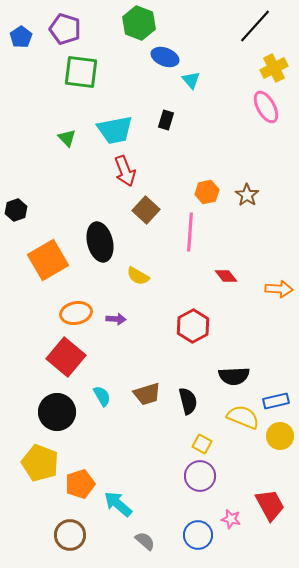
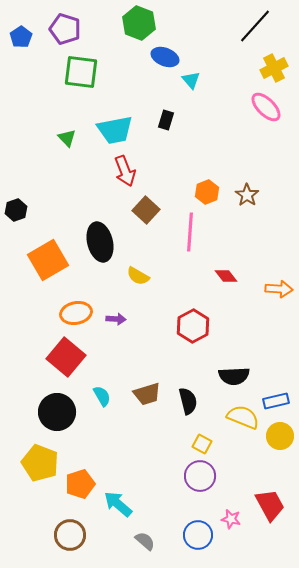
pink ellipse at (266, 107): rotated 16 degrees counterclockwise
orange hexagon at (207, 192): rotated 10 degrees counterclockwise
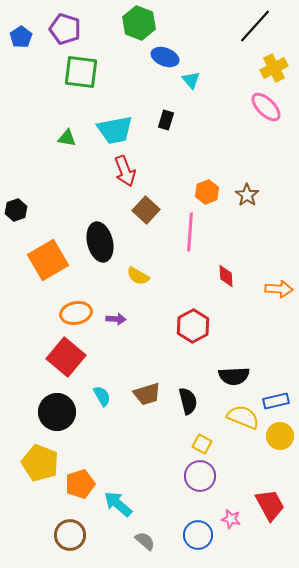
green triangle at (67, 138): rotated 36 degrees counterclockwise
red diamond at (226, 276): rotated 35 degrees clockwise
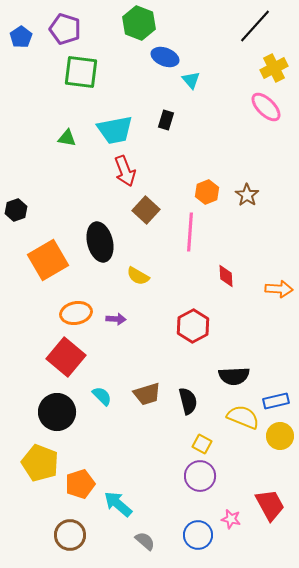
cyan semicircle at (102, 396): rotated 15 degrees counterclockwise
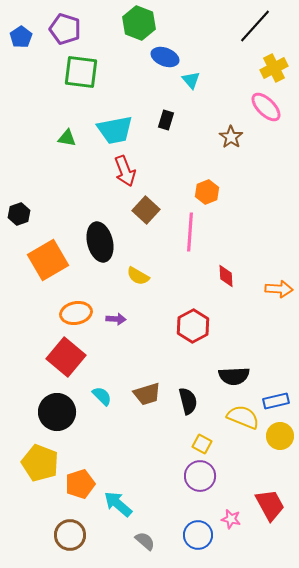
brown star at (247, 195): moved 16 px left, 58 px up
black hexagon at (16, 210): moved 3 px right, 4 px down
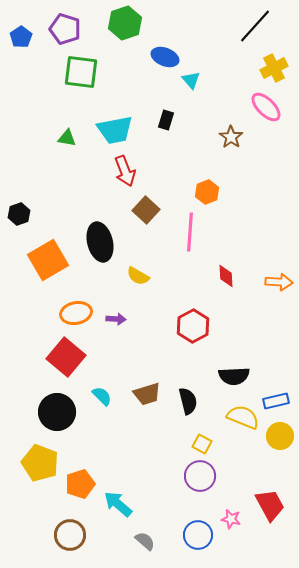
green hexagon at (139, 23): moved 14 px left; rotated 20 degrees clockwise
orange arrow at (279, 289): moved 7 px up
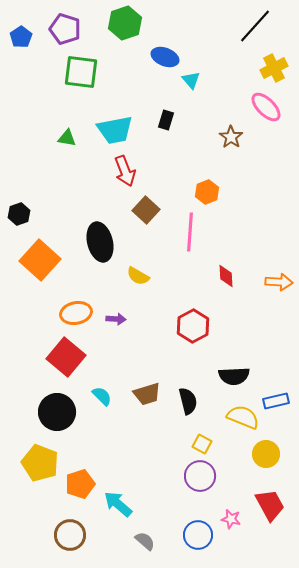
orange square at (48, 260): moved 8 px left; rotated 18 degrees counterclockwise
yellow circle at (280, 436): moved 14 px left, 18 px down
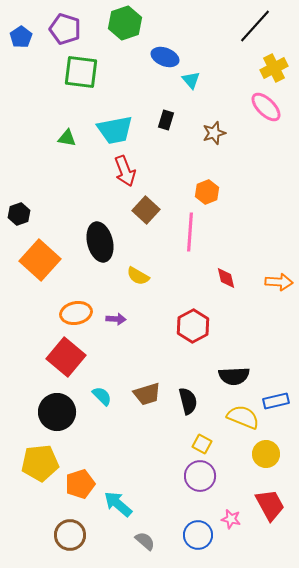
brown star at (231, 137): moved 17 px left, 4 px up; rotated 20 degrees clockwise
red diamond at (226, 276): moved 2 px down; rotated 10 degrees counterclockwise
yellow pentagon at (40, 463): rotated 27 degrees counterclockwise
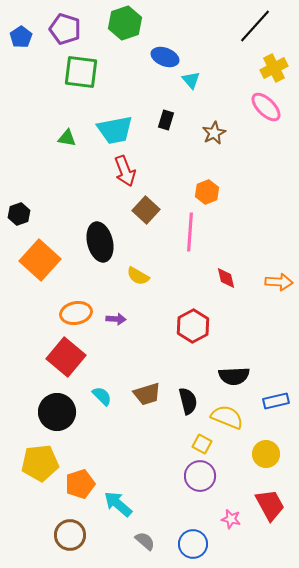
brown star at (214, 133): rotated 10 degrees counterclockwise
yellow semicircle at (243, 417): moved 16 px left
blue circle at (198, 535): moved 5 px left, 9 px down
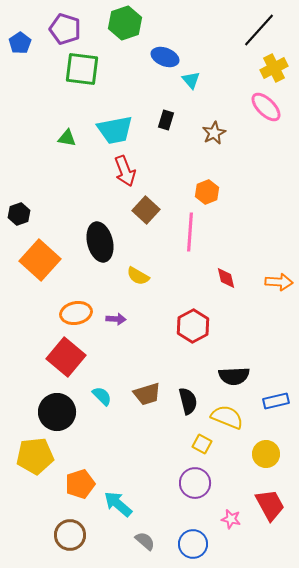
black line at (255, 26): moved 4 px right, 4 px down
blue pentagon at (21, 37): moved 1 px left, 6 px down
green square at (81, 72): moved 1 px right, 3 px up
yellow pentagon at (40, 463): moved 5 px left, 7 px up
purple circle at (200, 476): moved 5 px left, 7 px down
